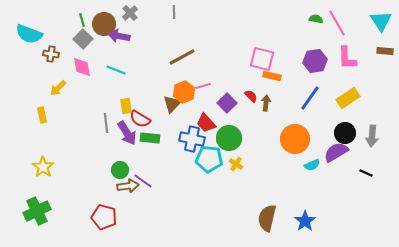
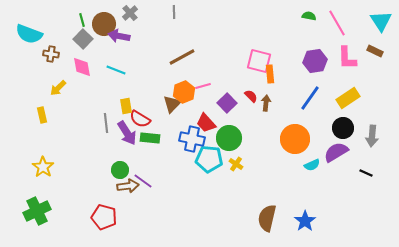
green semicircle at (316, 19): moved 7 px left, 3 px up
brown rectangle at (385, 51): moved 10 px left; rotated 21 degrees clockwise
pink square at (262, 59): moved 3 px left, 2 px down
orange rectangle at (272, 76): moved 2 px left, 2 px up; rotated 72 degrees clockwise
black circle at (345, 133): moved 2 px left, 5 px up
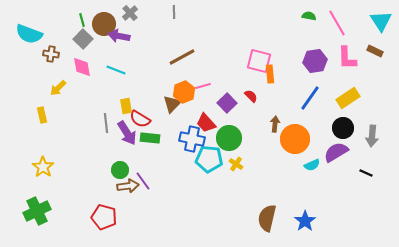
brown arrow at (266, 103): moved 9 px right, 21 px down
purple line at (143, 181): rotated 18 degrees clockwise
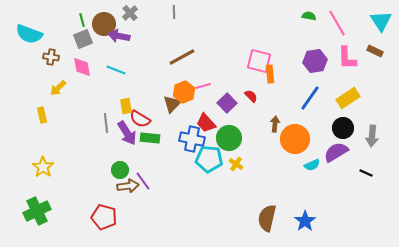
gray square at (83, 39): rotated 24 degrees clockwise
brown cross at (51, 54): moved 3 px down
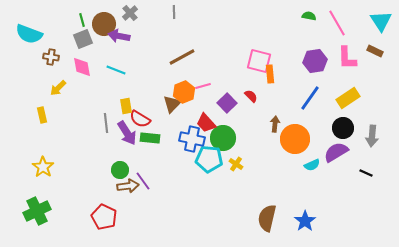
green circle at (229, 138): moved 6 px left
red pentagon at (104, 217): rotated 10 degrees clockwise
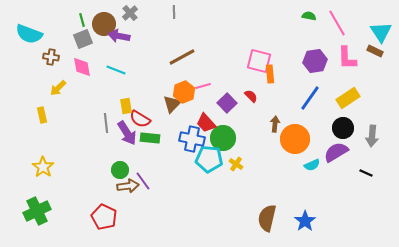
cyan triangle at (381, 21): moved 11 px down
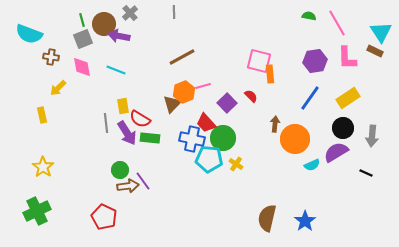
yellow rectangle at (126, 106): moved 3 px left
